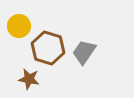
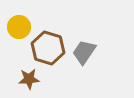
yellow circle: moved 1 px down
brown star: rotated 15 degrees counterclockwise
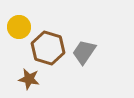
brown star: rotated 15 degrees clockwise
